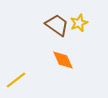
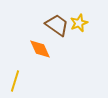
orange diamond: moved 23 px left, 11 px up
yellow line: moved 1 px left, 1 px down; rotated 35 degrees counterclockwise
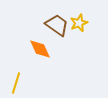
yellow line: moved 1 px right, 2 px down
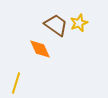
brown trapezoid: moved 1 px left
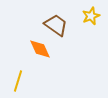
yellow star: moved 12 px right, 7 px up
yellow line: moved 2 px right, 2 px up
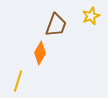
brown trapezoid: rotated 75 degrees clockwise
orange diamond: moved 4 px down; rotated 55 degrees clockwise
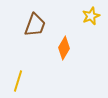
brown trapezoid: moved 21 px left
orange diamond: moved 24 px right, 5 px up
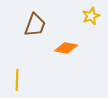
orange diamond: moved 2 px right; rotated 70 degrees clockwise
yellow line: moved 1 px left, 1 px up; rotated 15 degrees counterclockwise
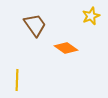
brown trapezoid: rotated 55 degrees counterclockwise
orange diamond: rotated 25 degrees clockwise
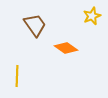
yellow star: moved 1 px right
yellow line: moved 4 px up
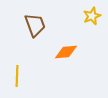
brown trapezoid: rotated 15 degrees clockwise
orange diamond: moved 4 px down; rotated 40 degrees counterclockwise
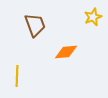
yellow star: moved 1 px right, 1 px down
